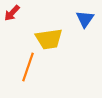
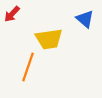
red arrow: moved 1 px down
blue triangle: rotated 24 degrees counterclockwise
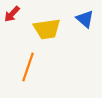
yellow trapezoid: moved 2 px left, 10 px up
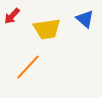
red arrow: moved 2 px down
orange line: rotated 24 degrees clockwise
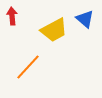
red arrow: rotated 132 degrees clockwise
yellow trapezoid: moved 7 px right, 1 px down; rotated 20 degrees counterclockwise
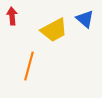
orange line: moved 1 px right, 1 px up; rotated 28 degrees counterclockwise
